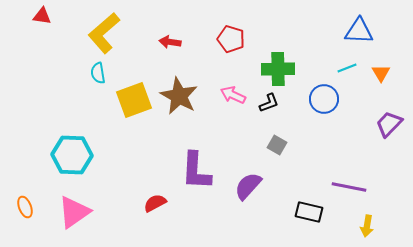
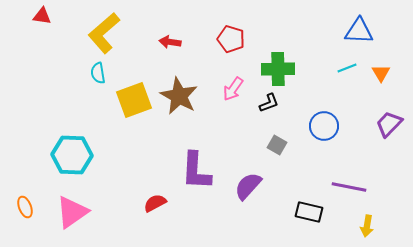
pink arrow: moved 6 px up; rotated 80 degrees counterclockwise
blue circle: moved 27 px down
pink triangle: moved 2 px left
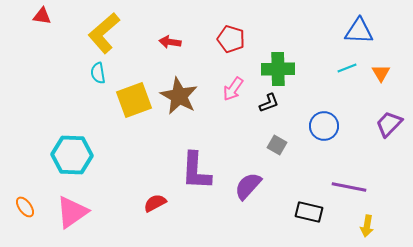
orange ellipse: rotated 15 degrees counterclockwise
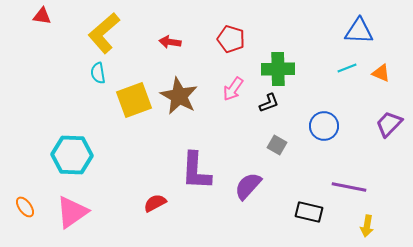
orange triangle: rotated 36 degrees counterclockwise
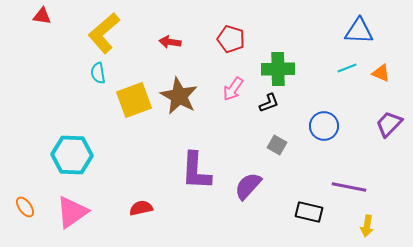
red semicircle: moved 14 px left, 5 px down; rotated 15 degrees clockwise
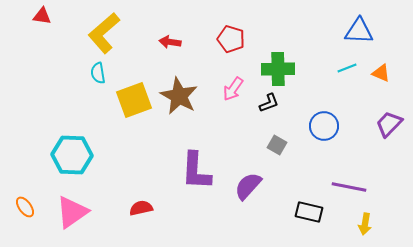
yellow arrow: moved 2 px left, 2 px up
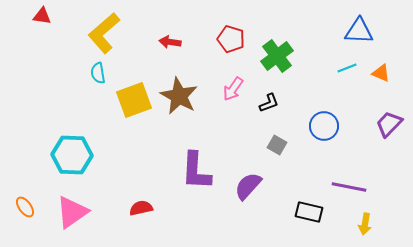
green cross: moved 1 px left, 13 px up; rotated 36 degrees counterclockwise
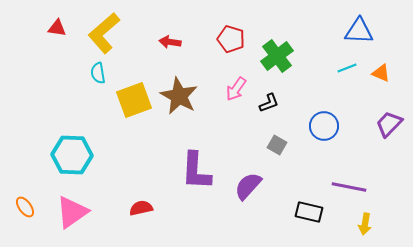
red triangle: moved 15 px right, 12 px down
pink arrow: moved 3 px right
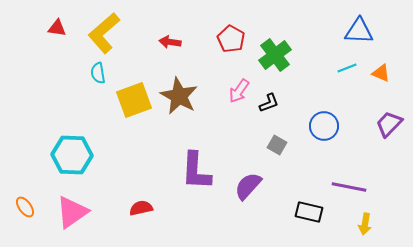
red pentagon: rotated 12 degrees clockwise
green cross: moved 2 px left, 1 px up
pink arrow: moved 3 px right, 2 px down
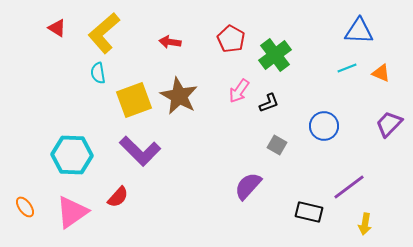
red triangle: rotated 24 degrees clockwise
purple L-shape: moved 56 px left, 20 px up; rotated 48 degrees counterclockwise
purple line: rotated 48 degrees counterclockwise
red semicircle: moved 23 px left, 11 px up; rotated 145 degrees clockwise
